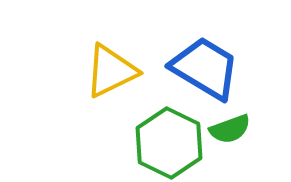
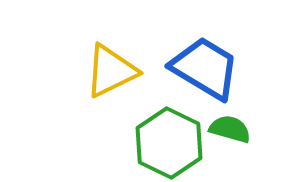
green semicircle: rotated 144 degrees counterclockwise
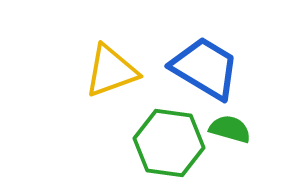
yellow triangle: rotated 6 degrees clockwise
green hexagon: rotated 18 degrees counterclockwise
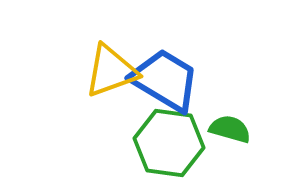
blue trapezoid: moved 40 px left, 12 px down
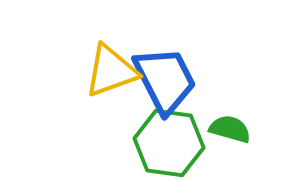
blue trapezoid: rotated 32 degrees clockwise
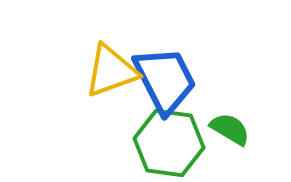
green semicircle: rotated 15 degrees clockwise
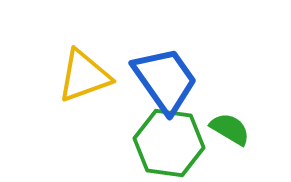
yellow triangle: moved 27 px left, 5 px down
blue trapezoid: rotated 8 degrees counterclockwise
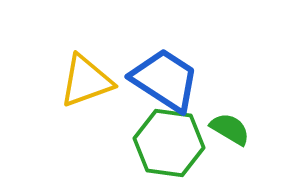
yellow triangle: moved 2 px right, 5 px down
blue trapezoid: rotated 22 degrees counterclockwise
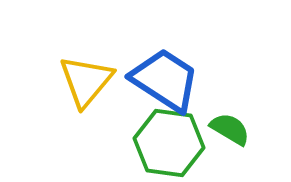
yellow triangle: rotated 30 degrees counterclockwise
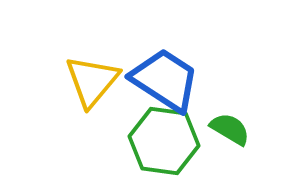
yellow triangle: moved 6 px right
green hexagon: moved 5 px left, 2 px up
